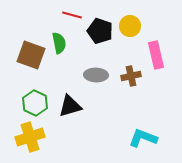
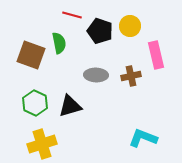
yellow cross: moved 12 px right, 7 px down
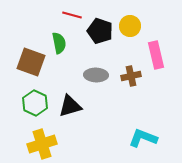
brown square: moved 7 px down
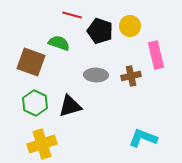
green semicircle: rotated 60 degrees counterclockwise
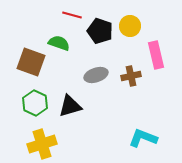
gray ellipse: rotated 20 degrees counterclockwise
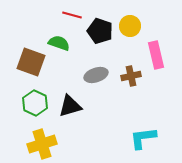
cyan L-shape: rotated 28 degrees counterclockwise
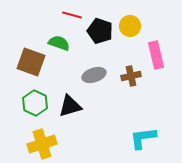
gray ellipse: moved 2 px left
